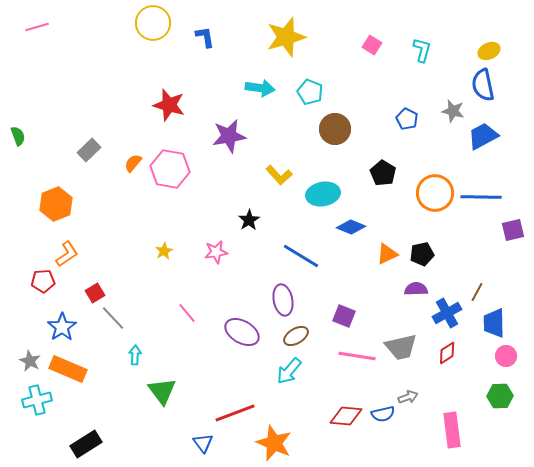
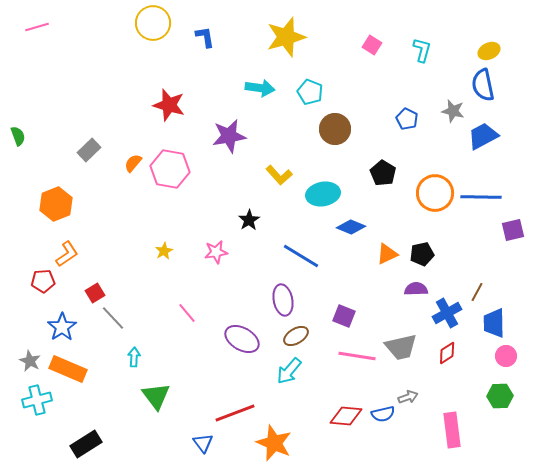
purple ellipse at (242, 332): moved 7 px down
cyan arrow at (135, 355): moved 1 px left, 2 px down
green triangle at (162, 391): moved 6 px left, 5 px down
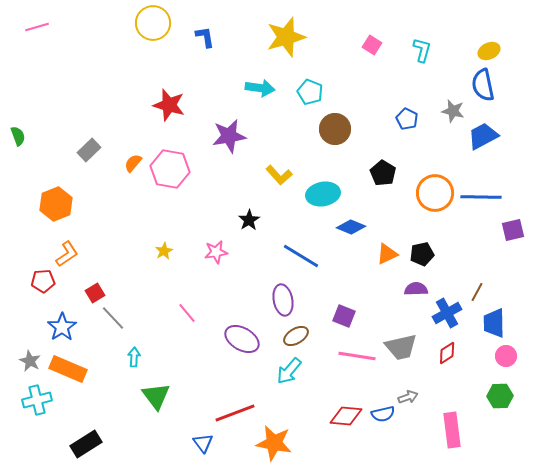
orange star at (274, 443): rotated 12 degrees counterclockwise
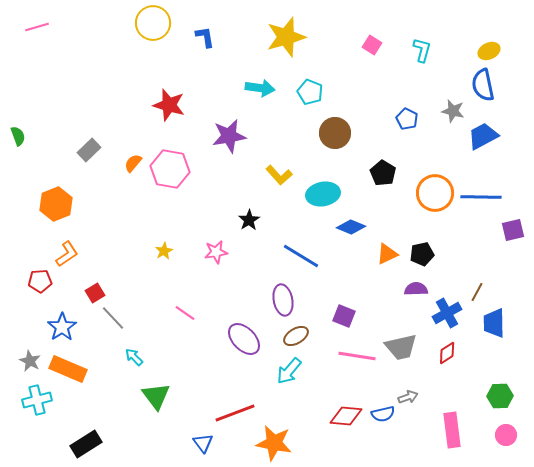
brown circle at (335, 129): moved 4 px down
red pentagon at (43, 281): moved 3 px left
pink line at (187, 313): moved 2 px left; rotated 15 degrees counterclockwise
purple ellipse at (242, 339): moved 2 px right; rotated 16 degrees clockwise
pink circle at (506, 356): moved 79 px down
cyan arrow at (134, 357): rotated 48 degrees counterclockwise
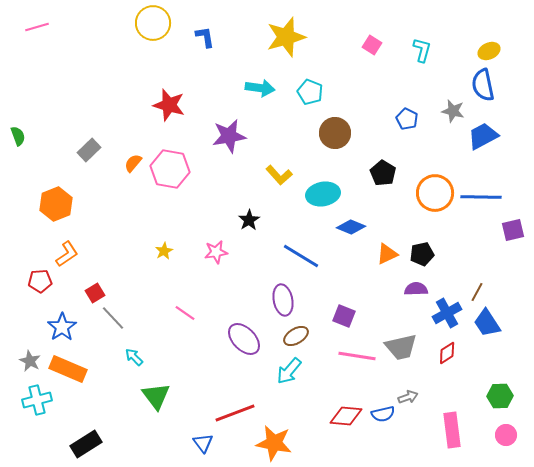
blue trapezoid at (494, 323): moved 7 px left; rotated 32 degrees counterclockwise
